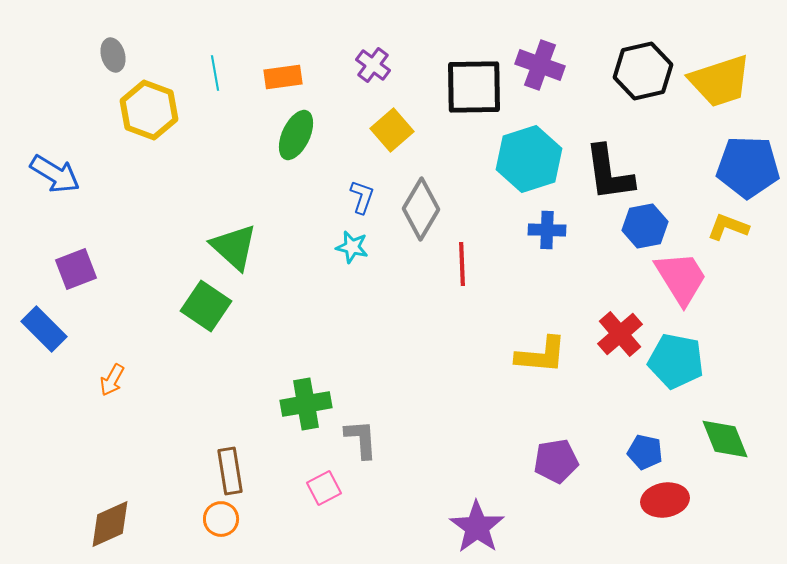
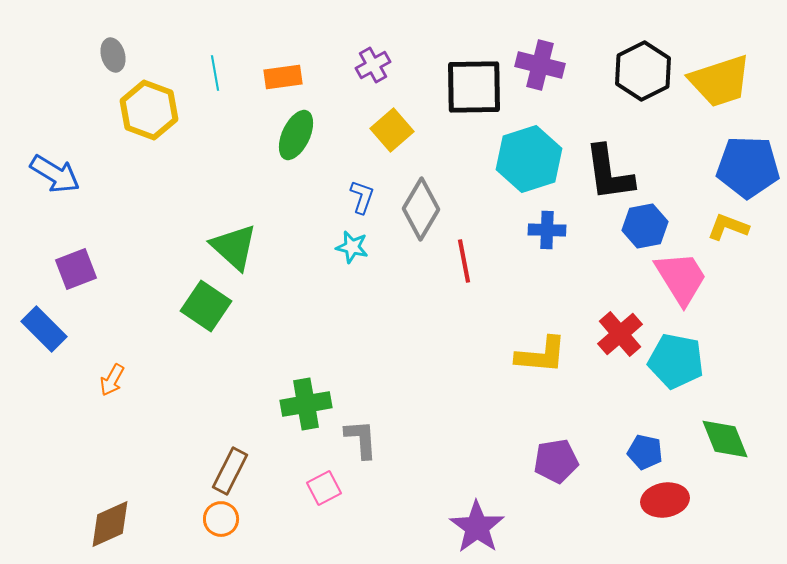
purple cross at (373, 65): rotated 24 degrees clockwise
purple cross at (540, 65): rotated 6 degrees counterclockwise
black hexagon at (643, 71): rotated 14 degrees counterclockwise
red line at (462, 264): moved 2 px right, 3 px up; rotated 9 degrees counterclockwise
brown rectangle at (230, 471): rotated 36 degrees clockwise
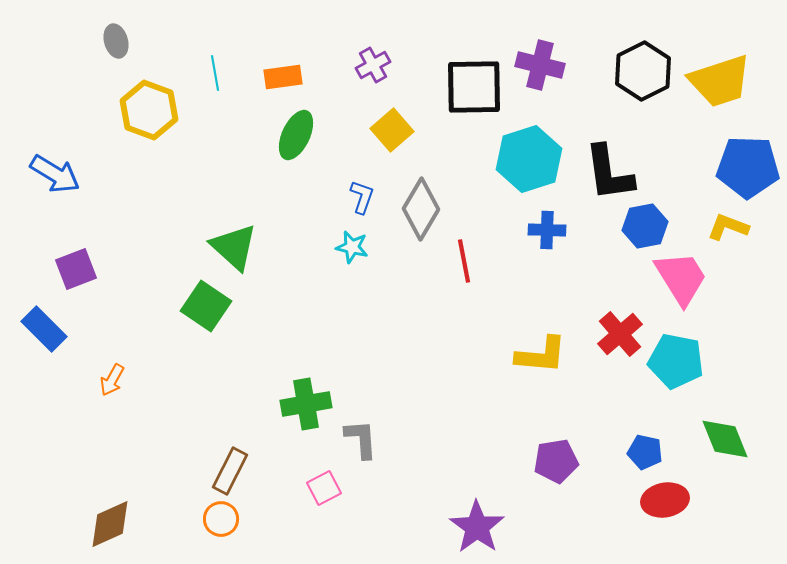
gray ellipse at (113, 55): moved 3 px right, 14 px up
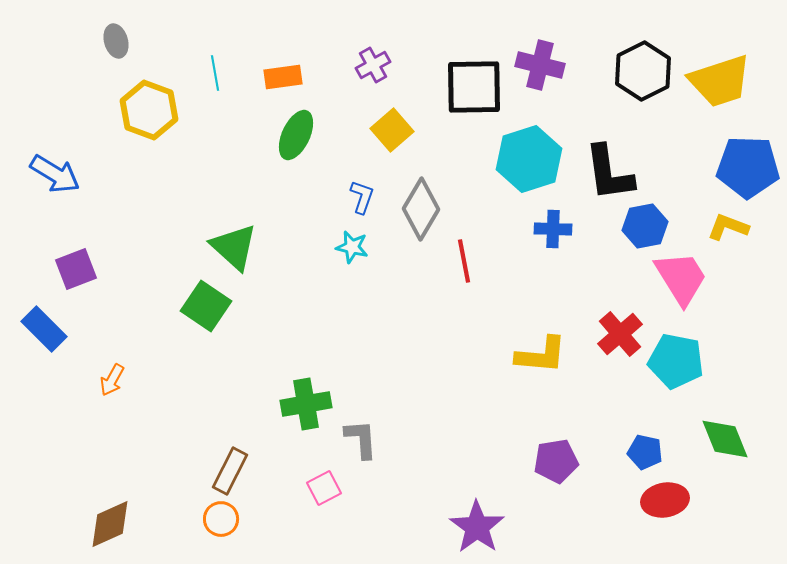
blue cross at (547, 230): moved 6 px right, 1 px up
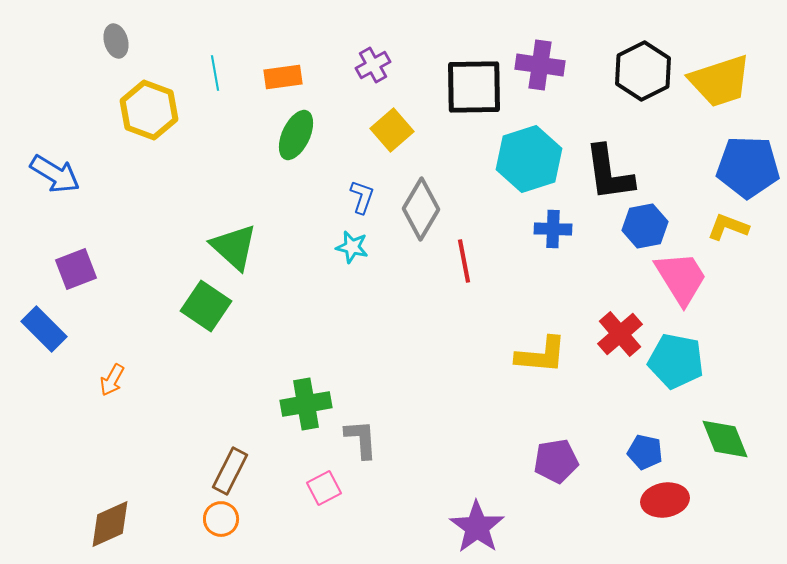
purple cross at (540, 65): rotated 6 degrees counterclockwise
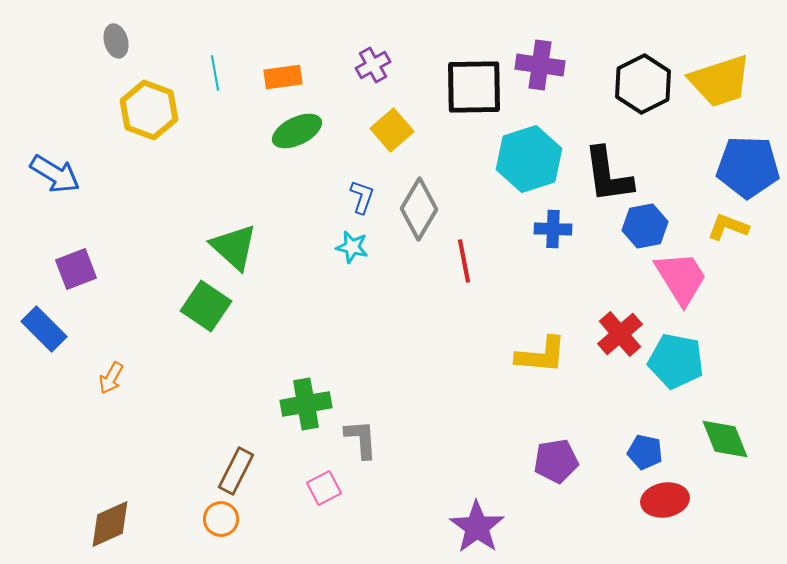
black hexagon at (643, 71): moved 13 px down
green ellipse at (296, 135): moved 1 px right, 4 px up; rotated 39 degrees clockwise
black L-shape at (609, 173): moved 1 px left, 2 px down
gray diamond at (421, 209): moved 2 px left
orange arrow at (112, 380): moved 1 px left, 2 px up
brown rectangle at (230, 471): moved 6 px right
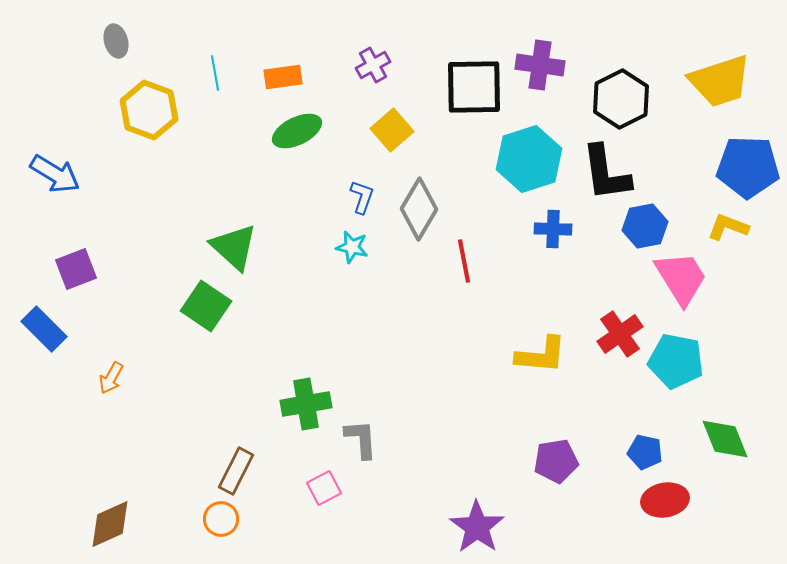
black hexagon at (643, 84): moved 22 px left, 15 px down
black L-shape at (608, 175): moved 2 px left, 2 px up
red cross at (620, 334): rotated 6 degrees clockwise
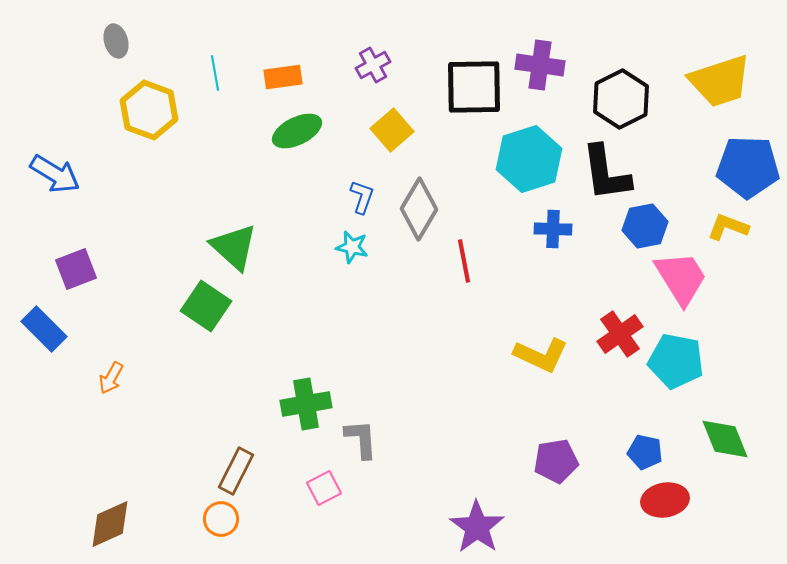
yellow L-shape at (541, 355): rotated 20 degrees clockwise
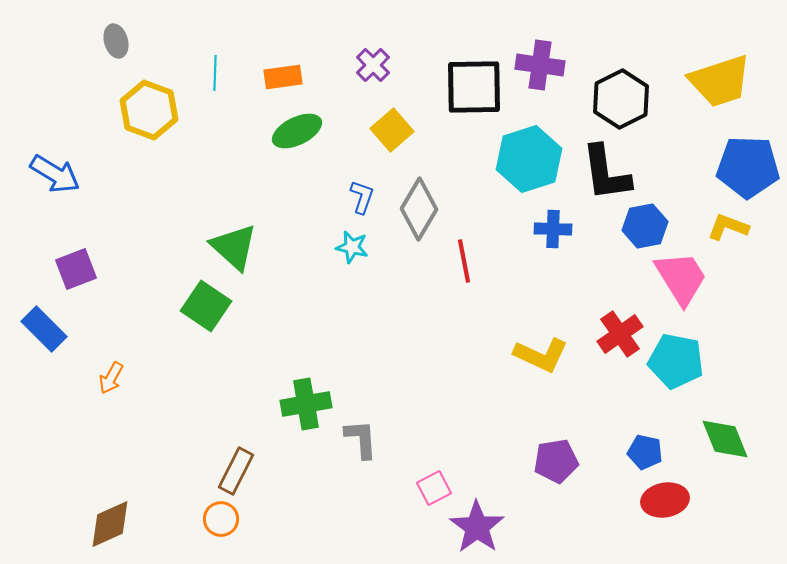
purple cross at (373, 65): rotated 16 degrees counterclockwise
cyan line at (215, 73): rotated 12 degrees clockwise
pink square at (324, 488): moved 110 px right
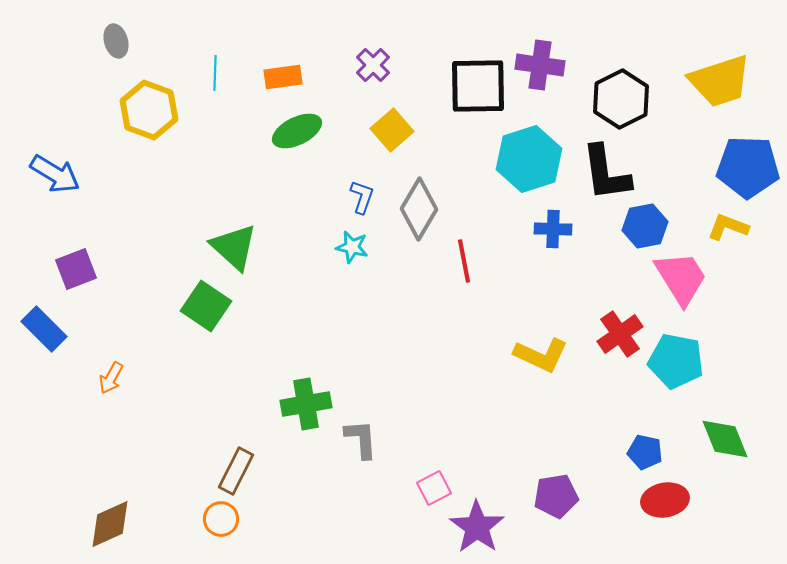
black square at (474, 87): moved 4 px right, 1 px up
purple pentagon at (556, 461): moved 35 px down
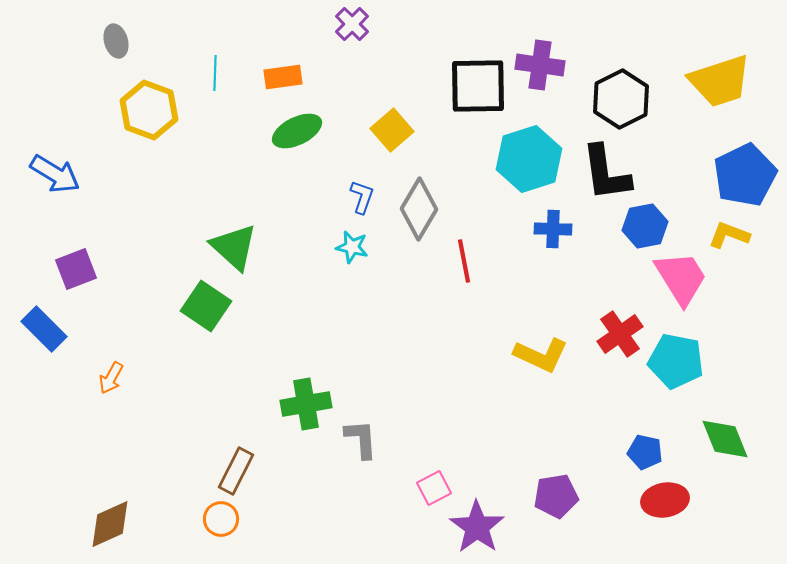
purple cross at (373, 65): moved 21 px left, 41 px up
blue pentagon at (748, 167): moved 3 px left, 8 px down; rotated 28 degrees counterclockwise
yellow L-shape at (728, 227): moved 1 px right, 8 px down
